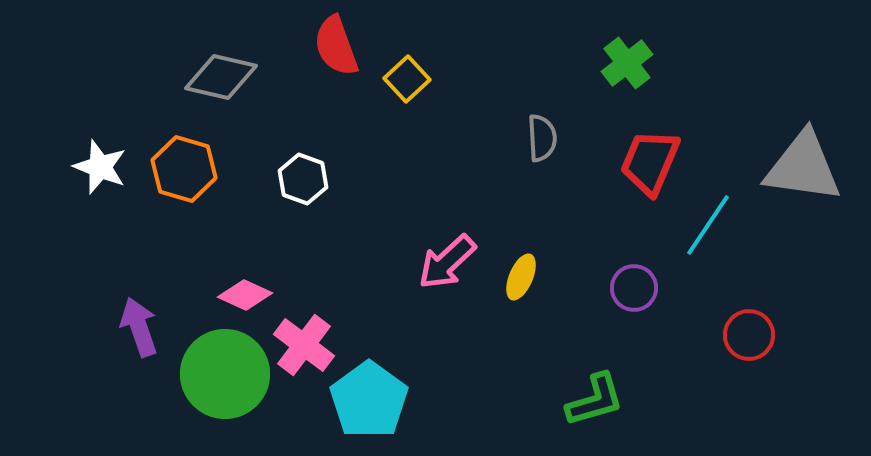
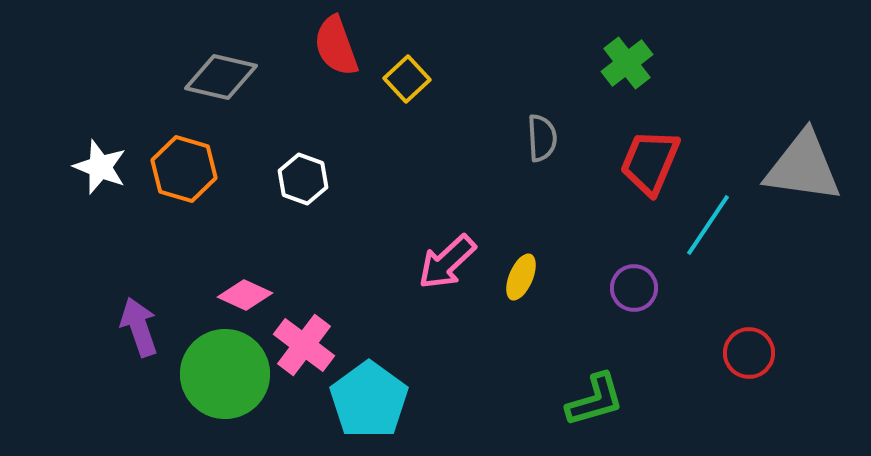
red circle: moved 18 px down
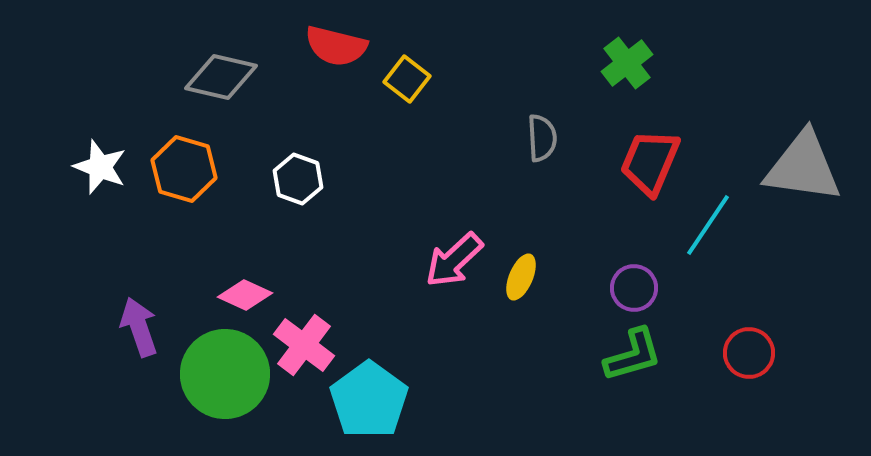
red semicircle: rotated 56 degrees counterclockwise
yellow square: rotated 9 degrees counterclockwise
white hexagon: moved 5 px left
pink arrow: moved 7 px right, 2 px up
green L-shape: moved 38 px right, 45 px up
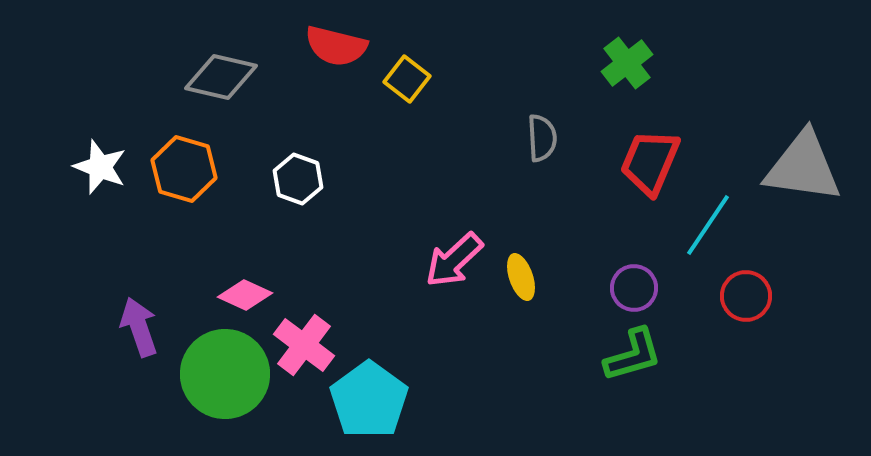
yellow ellipse: rotated 42 degrees counterclockwise
red circle: moved 3 px left, 57 px up
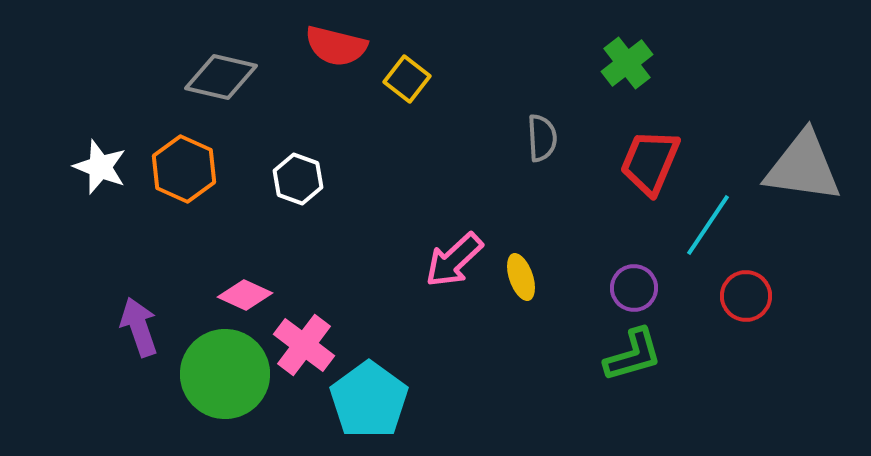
orange hexagon: rotated 8 degrees clockwise
